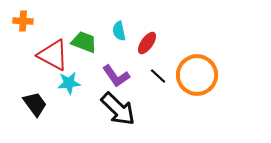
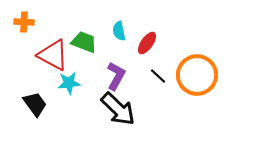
orange cross: moved 1 px right, 1 px down
purple L-shape: rotated 116 degrees counterclockwise
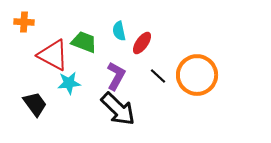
red ellipse: moved 5 px left
